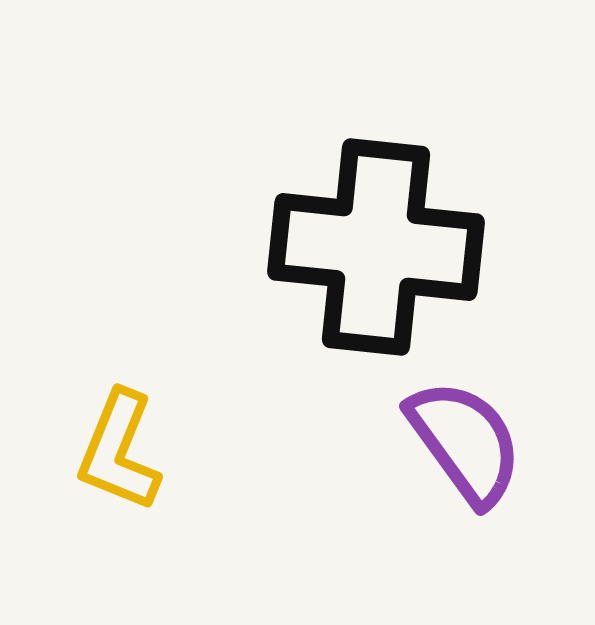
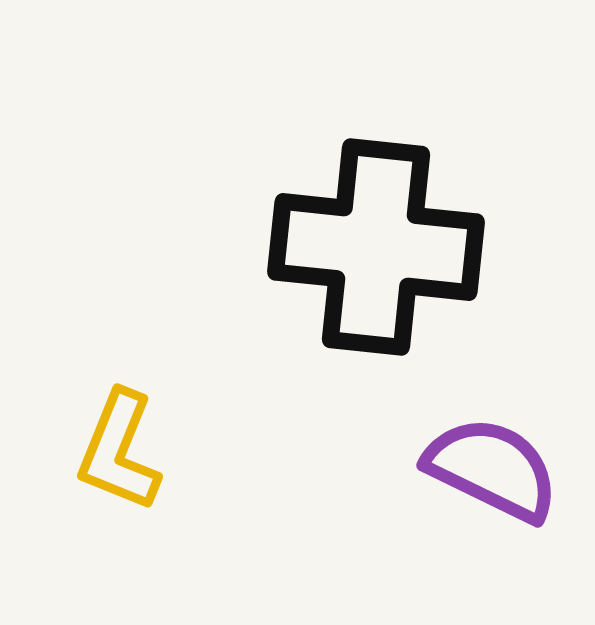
purple semicircle: moved 27 px right, 27 px down; rotated 28 degrees counterclockwise
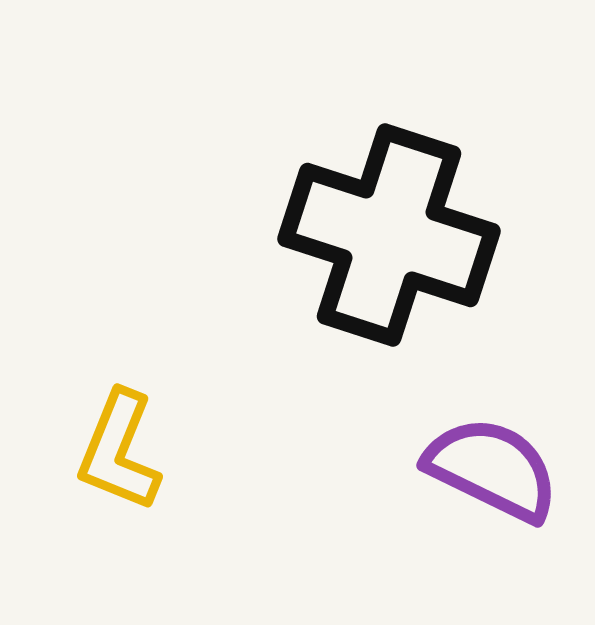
black cross: moved 13 px right, 12 px up; rotated 12 degrees clockwise
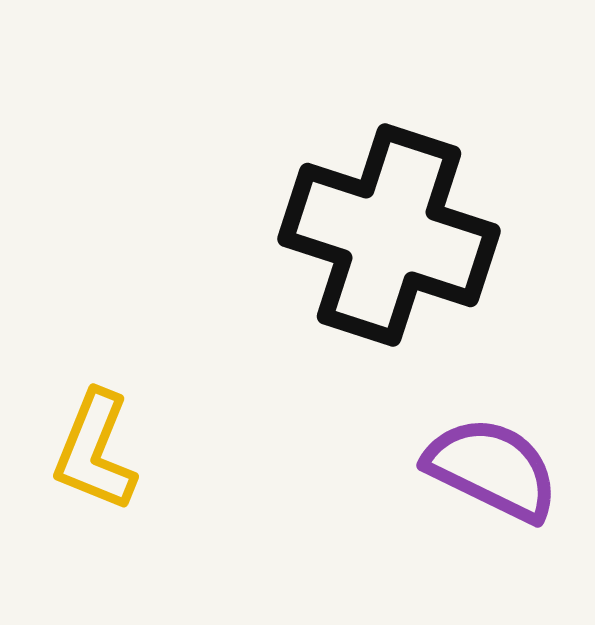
yellow L-shape: moved 24 px left
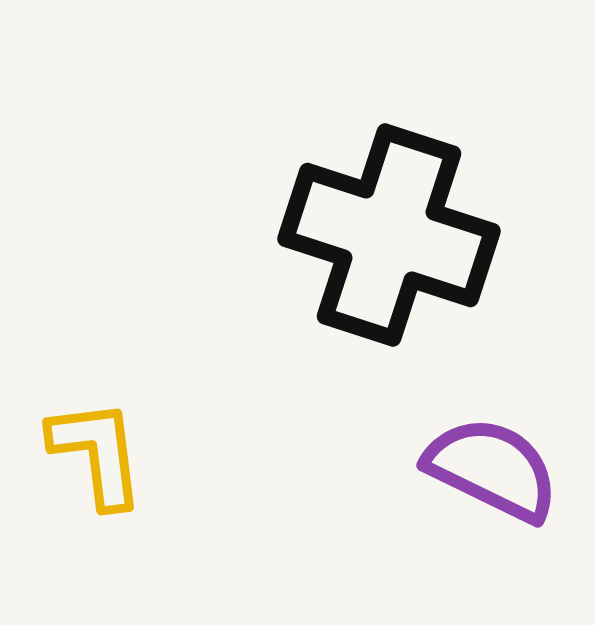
yellow L-shape: moved 2 px right, 2 px down; rotated 151 degrees clockwise
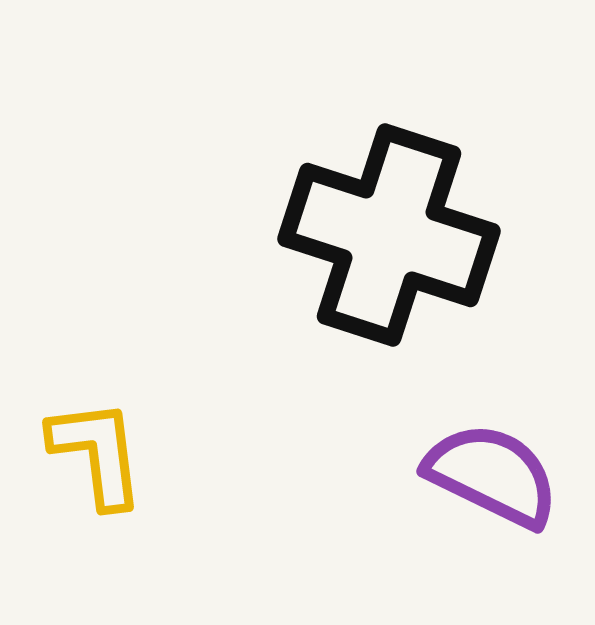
purple semicircle: moved 6 px down
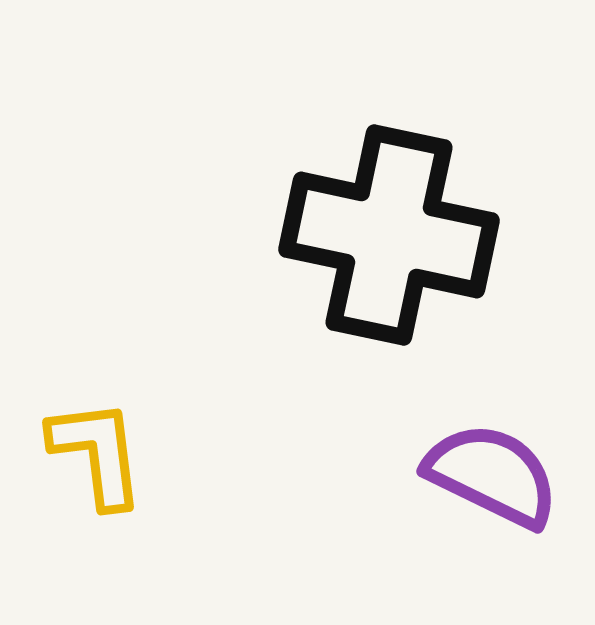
black cross: rotated 6 degrees counterclockwise
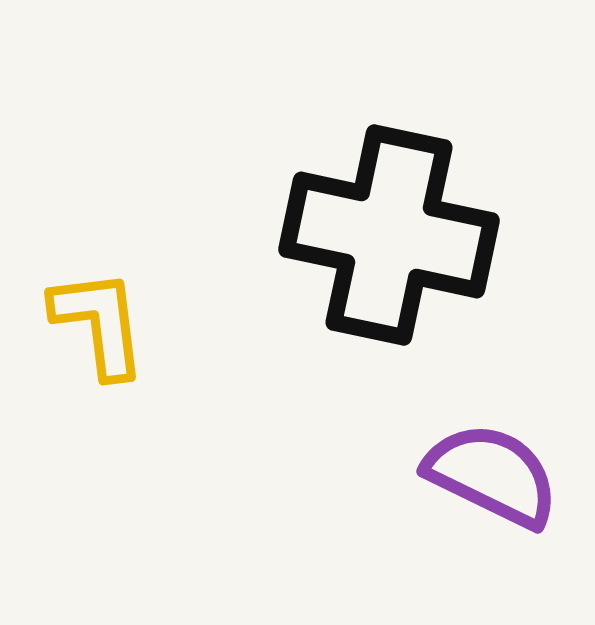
yellow L-shape: moved 2 px right, 130 px up
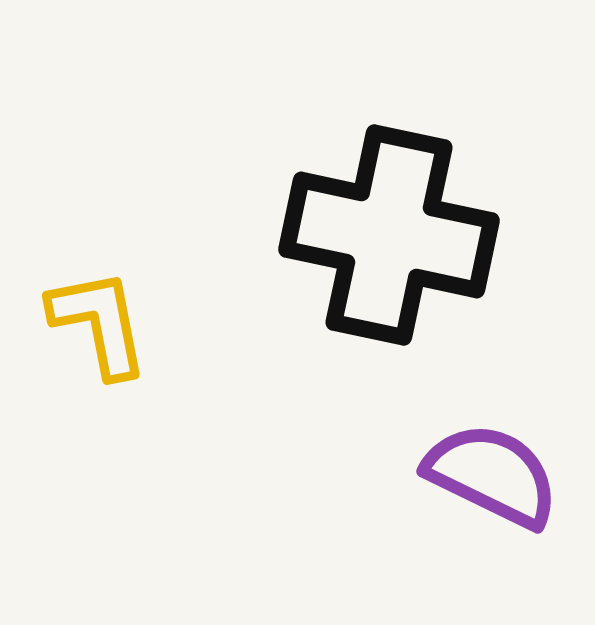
yellow L-shape: rotated 4 degrees counterclockwise
